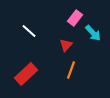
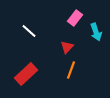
cyan arrow: moved 3 px right, 1 px up; rotated 24 degrees clockwise
red triangle: moved 1 px right, 2 px down
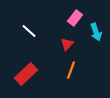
red triangle: moved 3 px up
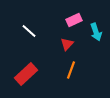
pink rectangle: moved 1 px left, 2 px down; rotated 28 degrees clockwise
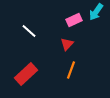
cyan arrow: moved 20 px up; rotated 54 degrees clockwise
